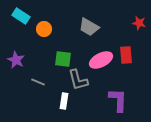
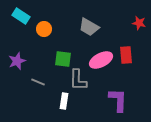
purple star: moved 1 px right, 1 px down; rotated 24 degrees clockwise
gray L-shape: rotated 15 degrees clockwise
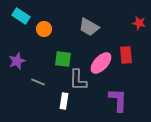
pink ellipse: moved 3 px down; rotated 20 degrees counterclockwise
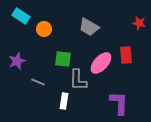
purple L-shape: moved 1 px right, 3 px down
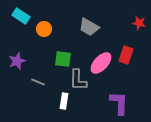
red rectangle: rotated 24 degrees clockwise
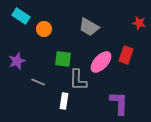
pink ellipse: moved 1 px up
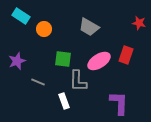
pink ellipse: moved 2 px left, 1 px up; rotated 15 degrees clockwise
gray L-shape: moved 1 px down
white rectangle: rotated 28 degrees counterclockwise
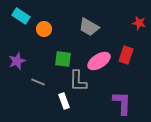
purple L-shape: moved 3 px right
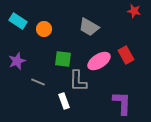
cyan rectangle: moved 3 px left, 5 px down
red star: moved 5 px left, 12 px up
red rectangle: rotated 48 degrees counterclockwise
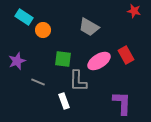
cyan rectangle: moved 6 px right, 4 px up
orange circle: moved 1 px left, 1 px down
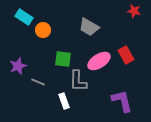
purple star: moved 1 px right, 5 px down
purple L-shape: moved 2 px up; rotated 15 degrees counterclockwise
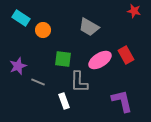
cyan rectangle: moved 3 px left, 1 px down
pink ellipse: moved 1 px right, 1 px up
gray L-shape: moved 1 px right, 1 px down
